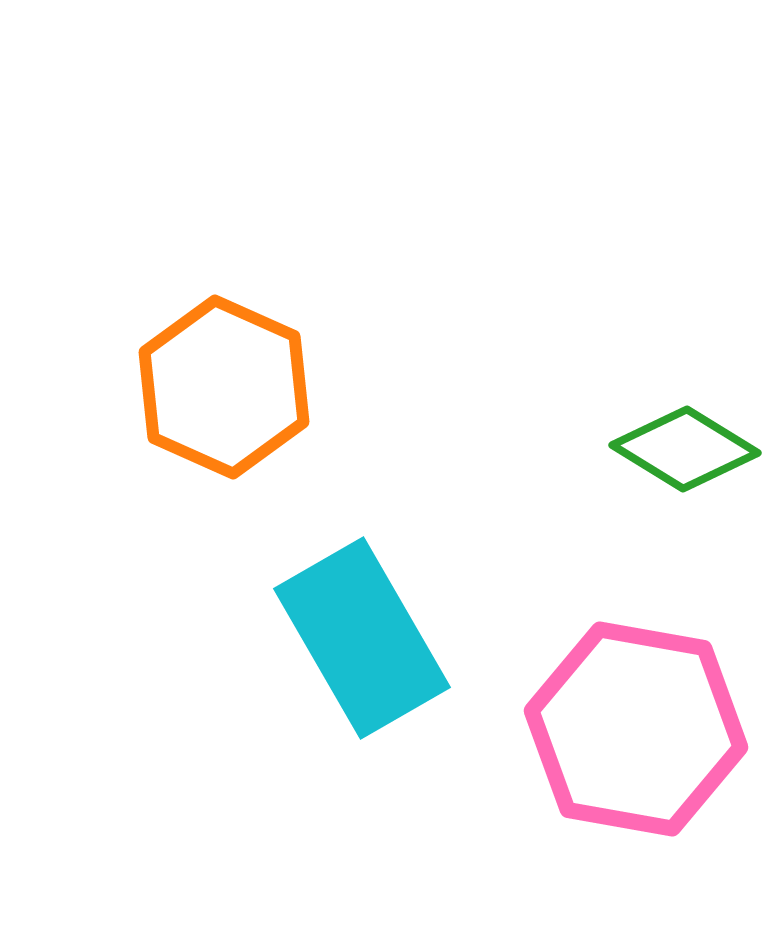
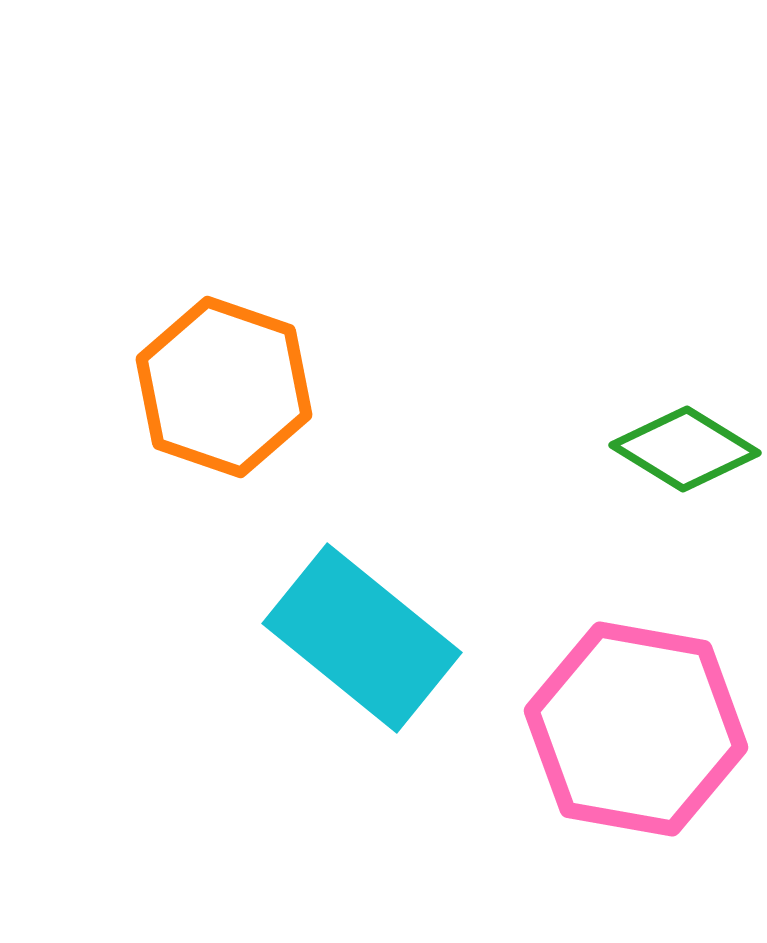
orange hexagon: rotated 5 degrees counterclockwise
cyan rectangle: rotated 21 degrees counterclockwise
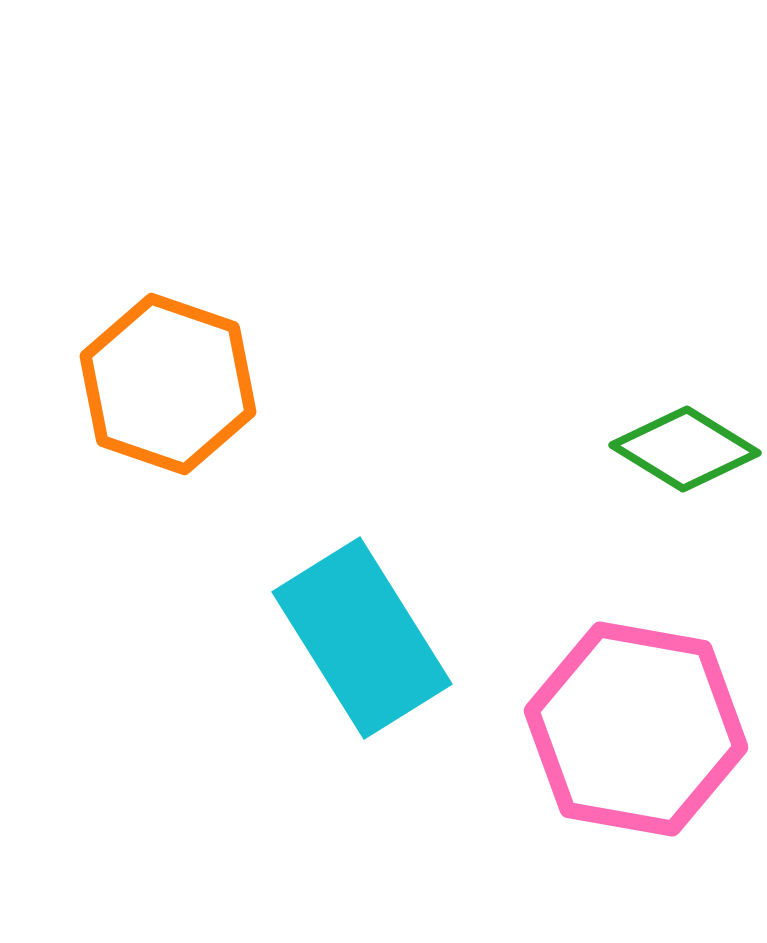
orange hexagon: moved 56 px left, 3 px up
cyan rectangle: rotated 19 degrees clockwise
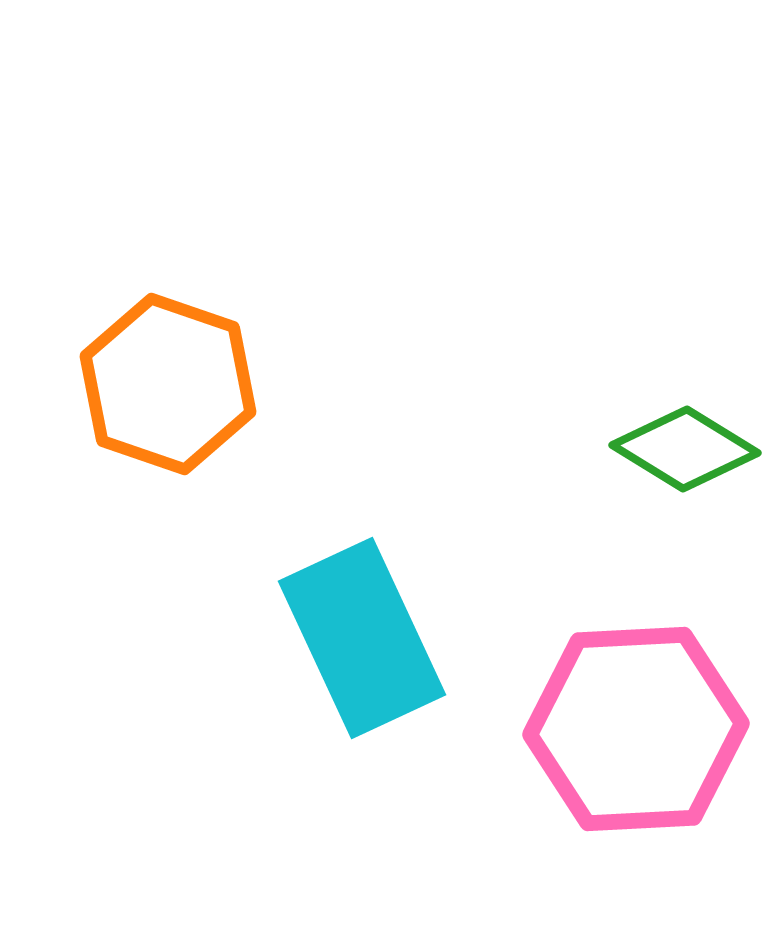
cyan rectangle: rotated 7 degrees clockwise
pink hexagon: rotated 13 degrees counterclockwise
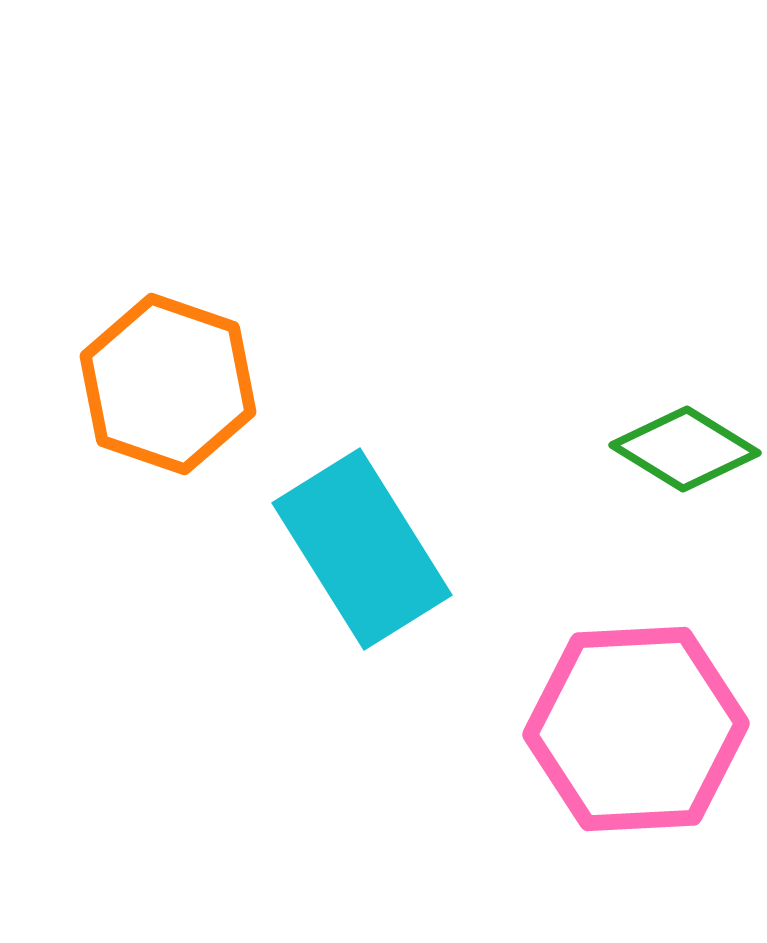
cyan rectangle: moved 89 px up; rotated 7 degrees counterclockwise
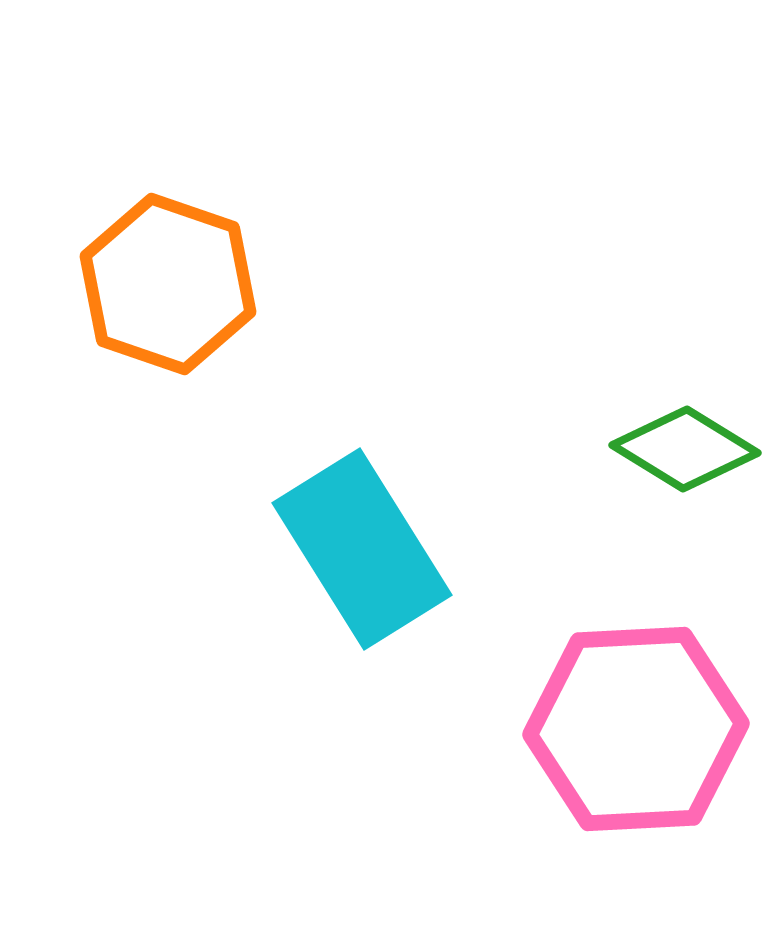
orange hexagon: moved 100 px up
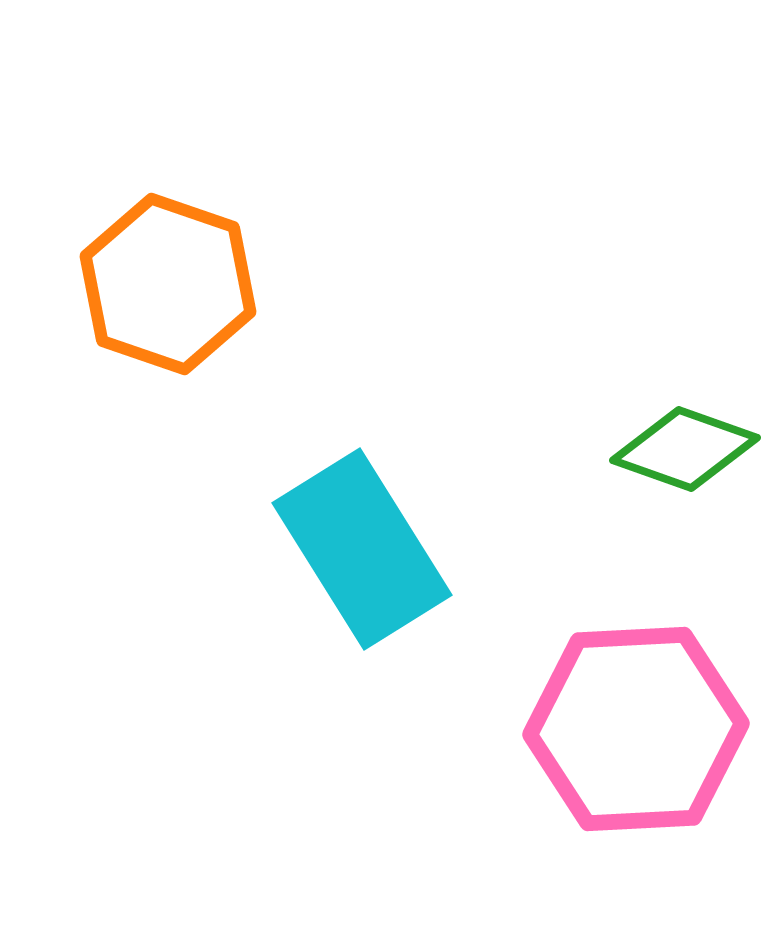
green diamond: rotated 12 degrees counterclockwise
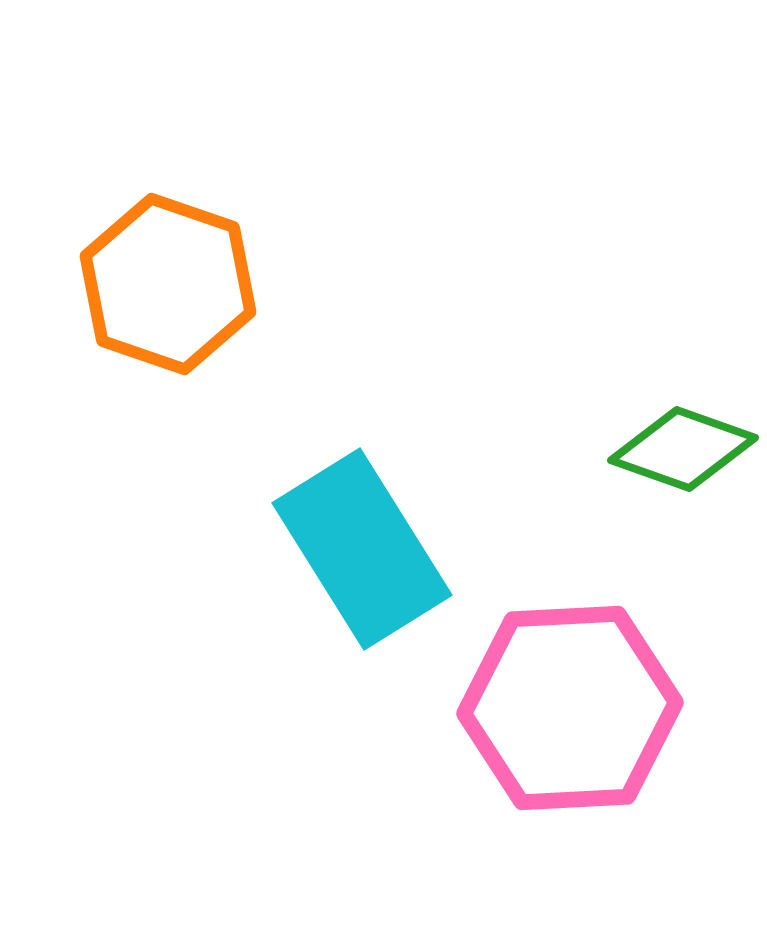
green diamond: moved 2 px left
pink hexagon: moved 66 px left, 21 px up
